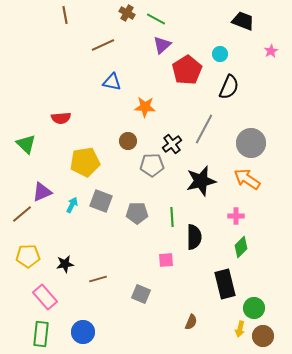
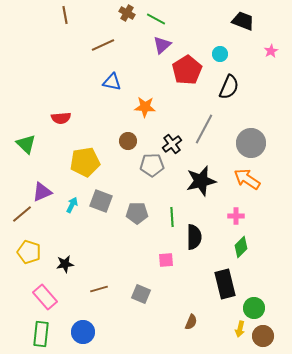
yellow pentagon at (28, 256): moved 1 px right, 4 px up; rotated 20 degrees clockwise
brown line at (98, 279): moved 1 px right, 10 px down
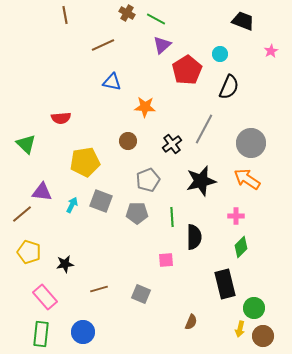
gray pentagon at (152, 165): moved 4 px left, 15 px down; rotated 20 degrees counterclockwise
purple triangle at (42, 192): rotated 30 degrees clockwise
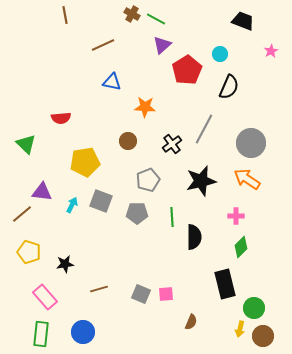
brown cross at (127, 13): moved 5 px right, 1 px down
pink square at (166, 260): moved 34 px down
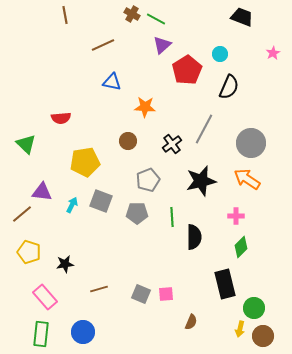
black trapezoid at (243, 21): moved 1 px left, 4 px up
pink star at (271, 51): moved 2 px right, 2 px down
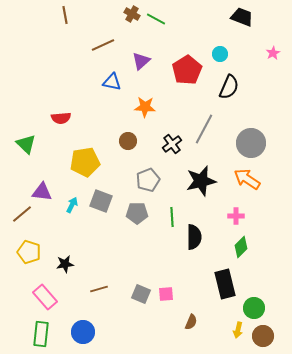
purple triangle at (162, 45): moved 21 px left, 16 px down
yellow arrow at (240, 329): moved 2 px left, 1 px down
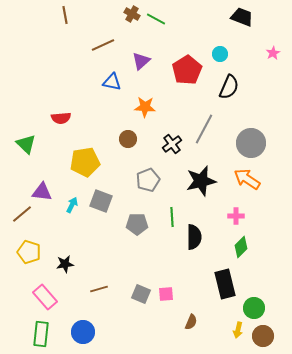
brown circle at (128, 141): moved 2 px up
gray pentagon at (137, 213): moved 11 px down
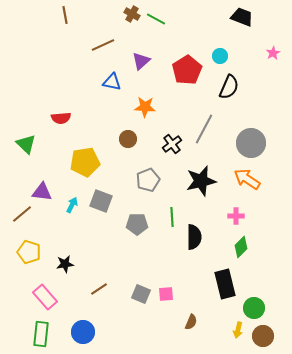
cyan circle at (220, 54): moved 2 px down
brown line at (99, 289): rotated 18 degrees counterclockwise
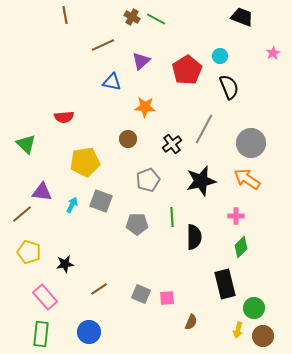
brown cross at (132, 14): moved 3 px down
black semicircle at (229, 87): rotated 45 degrees counterclockwise
red semicircle at (61, 118): moved 3 px right, 1 px up
pink square at (166, 294): moved 1 px right, 4 px down
blue circle at (83, 332): moved 6 px right
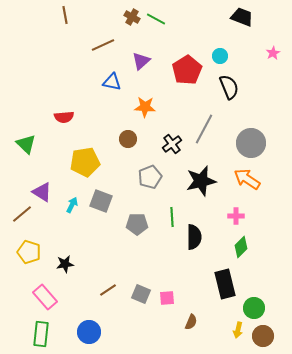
gray pentagon at (148, 180): moved 2 px right, 3 px up
purple triangle at (42, 192): rotated 25 degrees clockwise
brown line at (99, 289): moved 9 px right, 1 px down
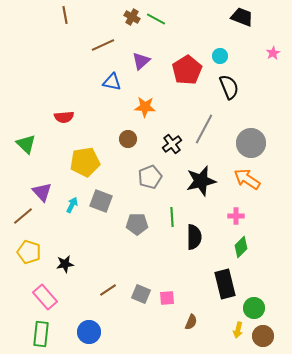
purple triangle at (42, 192): rotated 15 degrees clockwise
brown line at (22, 214): moved 1 px right, 2 px down
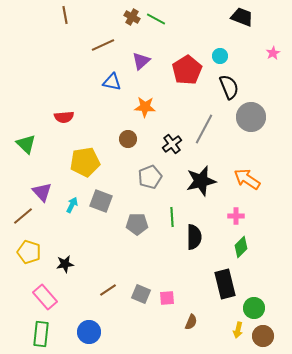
gray circle at (251, 143): moved 26 px up
